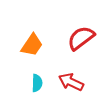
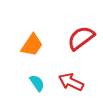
cyan semicircle: rotated 36 degrees counterclockwise
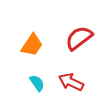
red semicircle: moved 2 px left
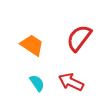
red semicircle: rotated 16 degrees counterclockwise
orange trapezoid: rotated 90 degrees counterclockwise
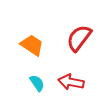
red arrow: rotated 15 degrees counterclockwise
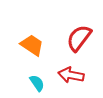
red arrow: moved 7 px up
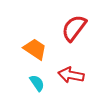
red semicircle: moved 5 px left, 10 px up
orange trapezoid: moved 3 px right, 4 px down
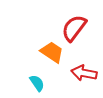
orange trapezoid: moved 17 px right, 3 px down
red arrow: moved 13 px right, 2 px up
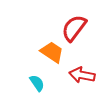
red arrow: moved 2 px left, 2 px down
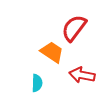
cyan semicircle: rotated 36 degrees clockwise
